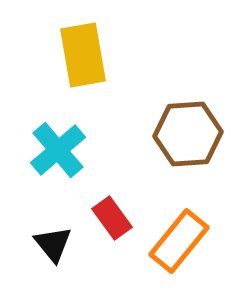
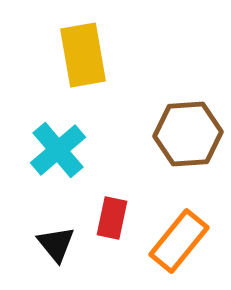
red rectangle: rotated 48 degrees clockwise
black triangle: moved 3 px right
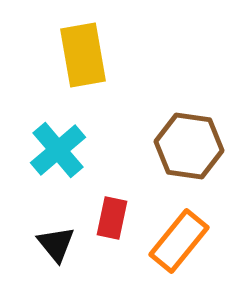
brown hexagon: moved 1 px right, 12 px down; rotated 12 degrees clockwise
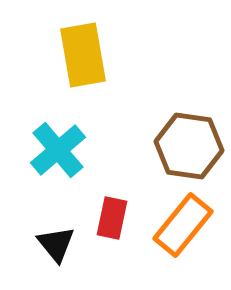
orange rectangle: moved 4 px right, 16 px up
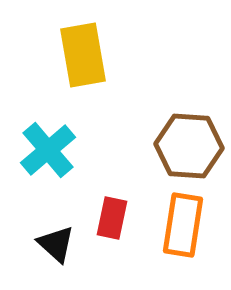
brown hexagon: rotated 4 degrees counterclockwise
cyan cross: moved 10 px left
orange rectangle: rotated 30 degrees counterclockwise
black triangle: rotated 9 degrees counterclockwise
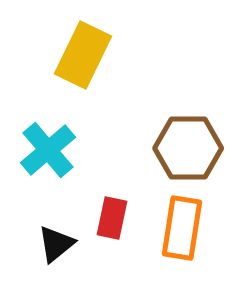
yellow rectangle: rotated 36 degrees clockwise
brown hexagon: moved 1 px left, 2 px down; rotated 4 degrees counterclockwise
orange rectangle: moved 1 px left, 3 px down
black triangle: rotated 39 degrees clockwise
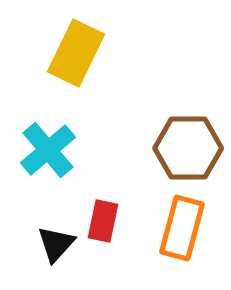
yellow rectangle: moved 7 px left, 2 px up
red rectangle: moved 9 px left, 3 px down
orange rectangle: rotated 6 degrees clockwise
black triangle: rotated 9 degrees counterclockwise
